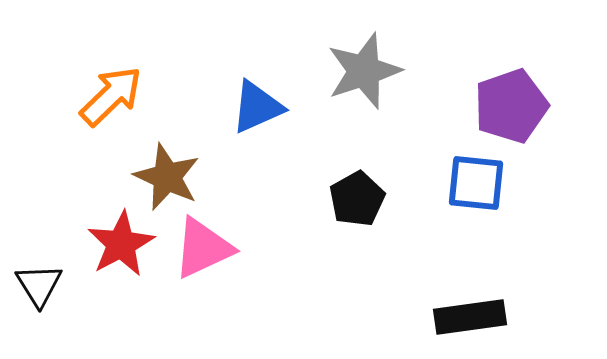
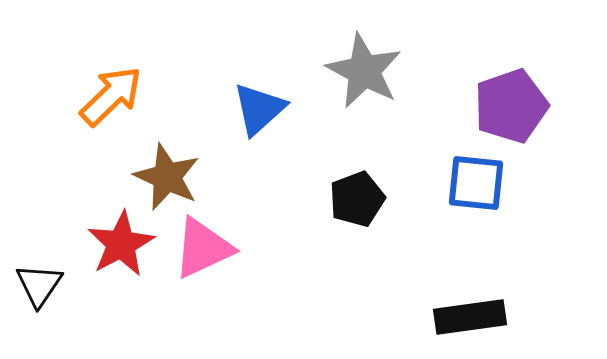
gray star: rotated 26 degrees counterclockwise
blue triangle: moved 2 px right, 2 px down; rotated 18 degrees counterclockwise
black pentagon: rotated 8 degrees clockwise
black triangle: rotated 6 degrees clockwise
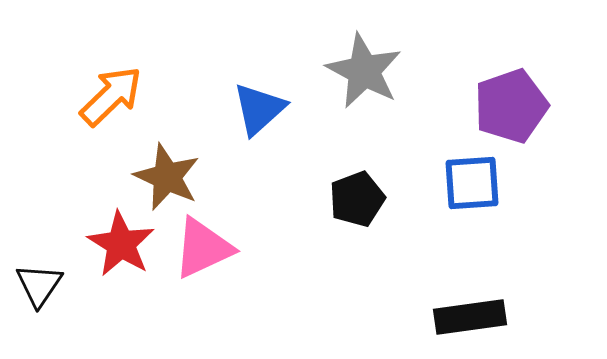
blue square: moved 4 px left; rotated 10 degrees counterclockwise
red star: rotated 12 degrees counterclockwise
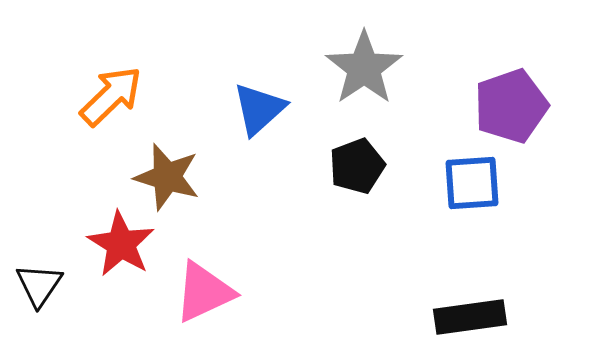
gray star: moved 3 px up; rotated 10 degrees clockwise
brown star: rotated 8 degrees counterclockwise
black pentagon: moved 33 px up
pink triangle: moved 1 px right, 44 px down
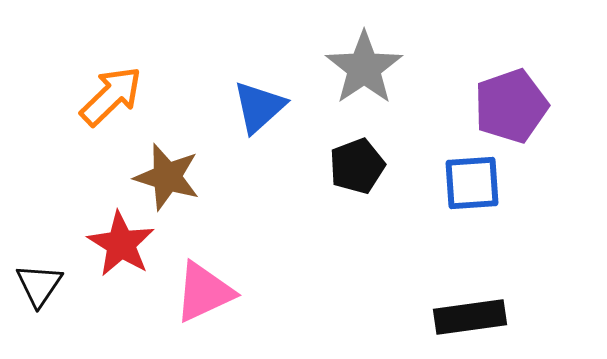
blue triangle: moved 2 px up
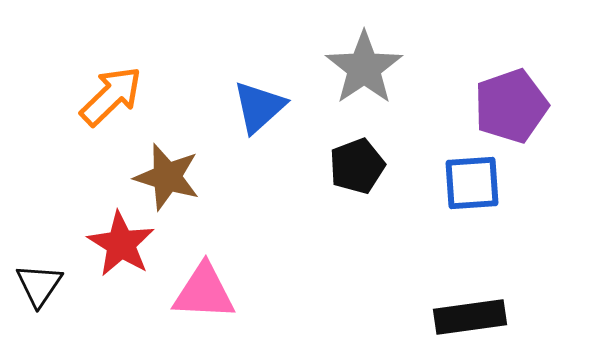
pink triangle: rotated 28 degrees clockwise
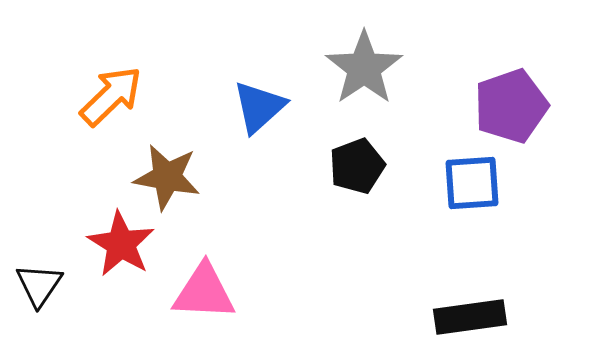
brown star: rotated 6 degrees counterclockwise
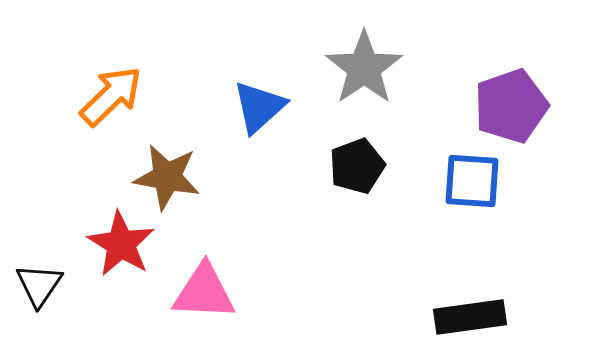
blue square: moved 2 px up; rotated 8 degrees clockwise
